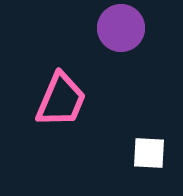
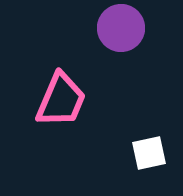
white square: rotated 15 degrees counterclockwise
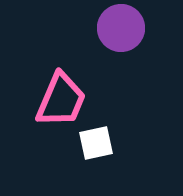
white square: moved 53 px left, 10 px up
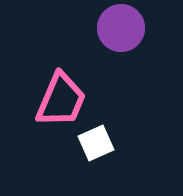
white square: rotated 12 degrees counterclockwise
